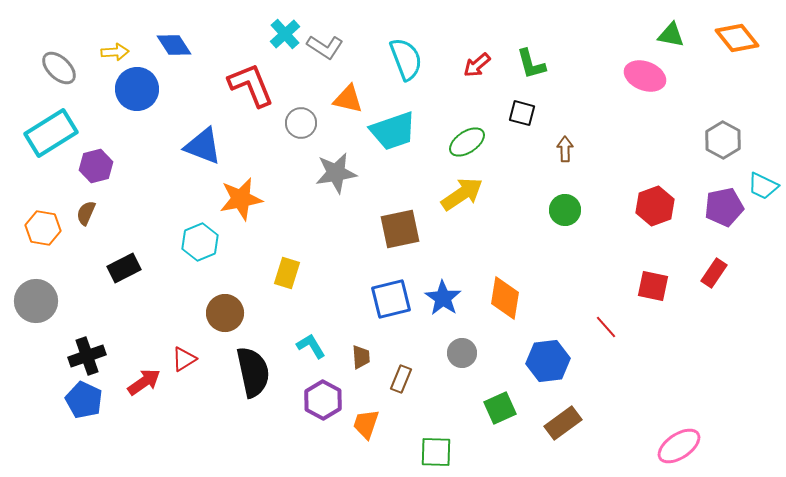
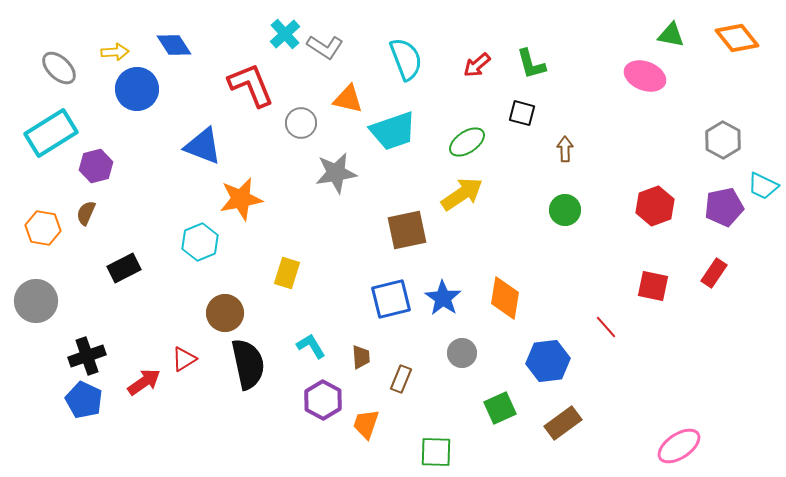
brown square at (400, 229): moved 7 px right, 1 px down
black semicircle at (253, 372): moved 5 px left, 8 px up
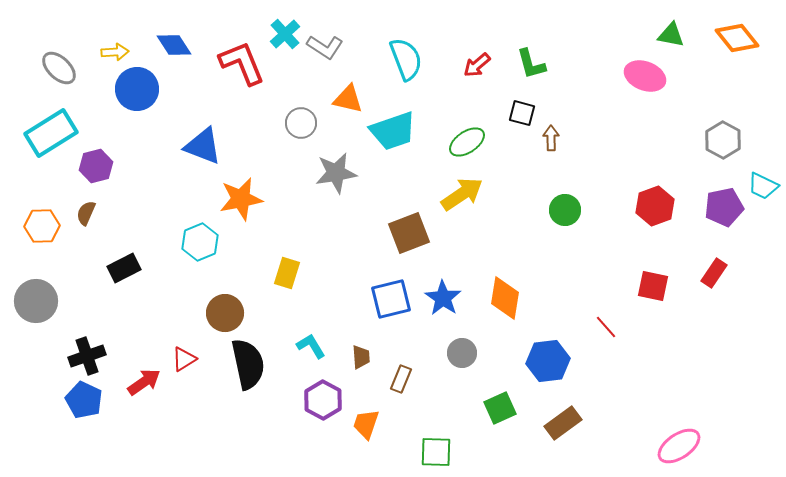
red L-shape at (251, 85): moved 9 px left, 22 px up
brown arrow at (565, 149): moved 14 px left, 11 px up
orange hexagon at (43, 228): moved 1 px left, 2 px up; rotated 12 degrees counterclockwise
brown square at (407, 230): moved 2 px right, 3 px down; rotated 9 degrees counterclockwise
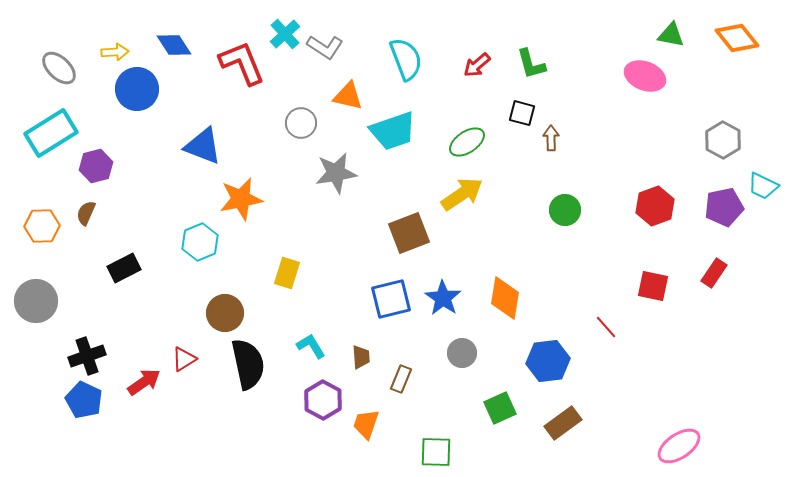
orange triangle at (348, 99): moved 3 px up
